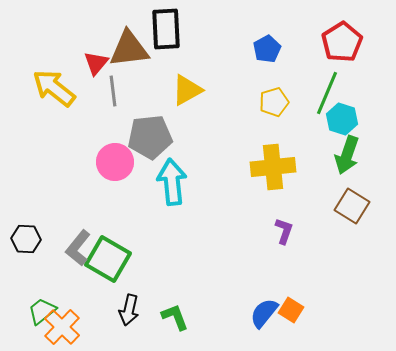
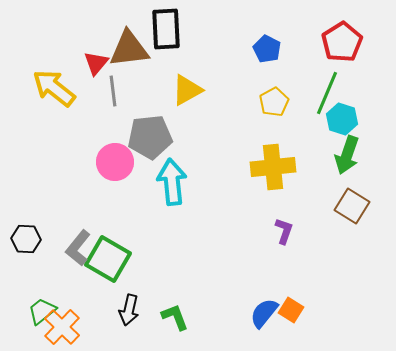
blue pentagon: rotated 16 degrees counterclockwise
yellow pentagon: rotated 12 degrees counterclockwise
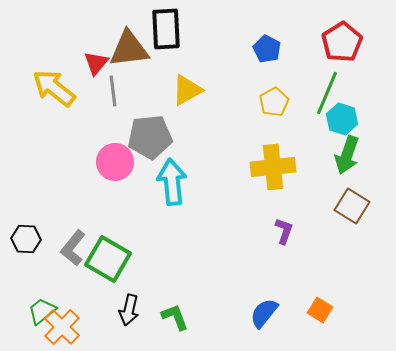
gray L-shape: moved 5 px left
orange square: moved 29 px right
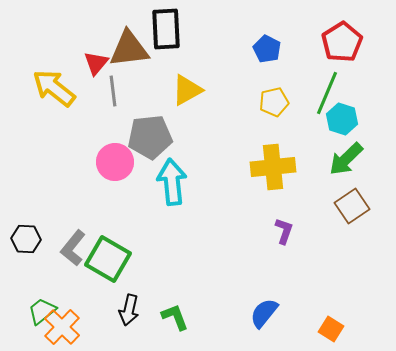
yellow pentagon: rotated 16 degrees clockwise
green arrow: moved 1 px left, 4 px down; rotated 27 degrees clockwise
brown square: rotated 24 degrees clockwise
orange square: moved 11 px right, 19 px down
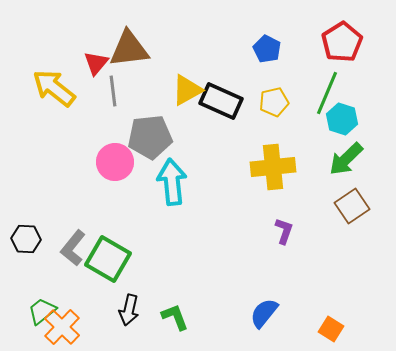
black rectangle: moved 55 px right, 72 px down; rotated 63 degrees counterclockwise
